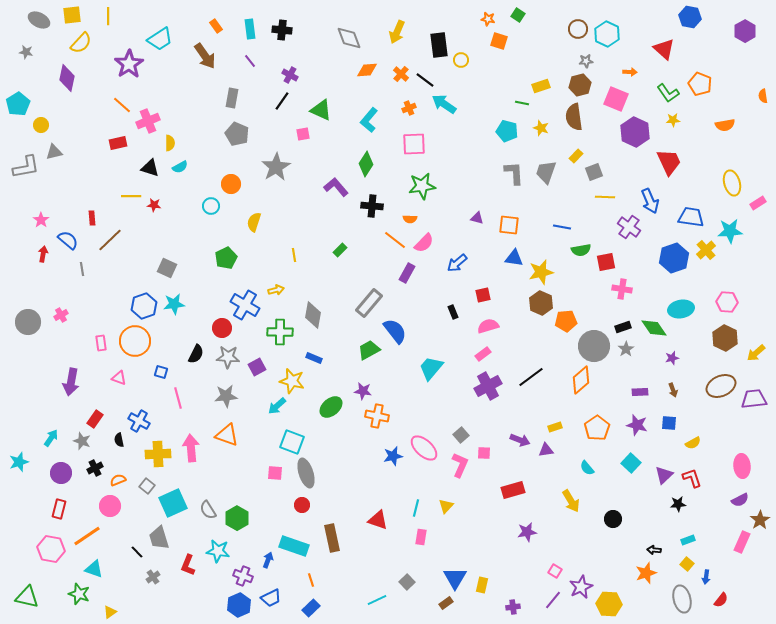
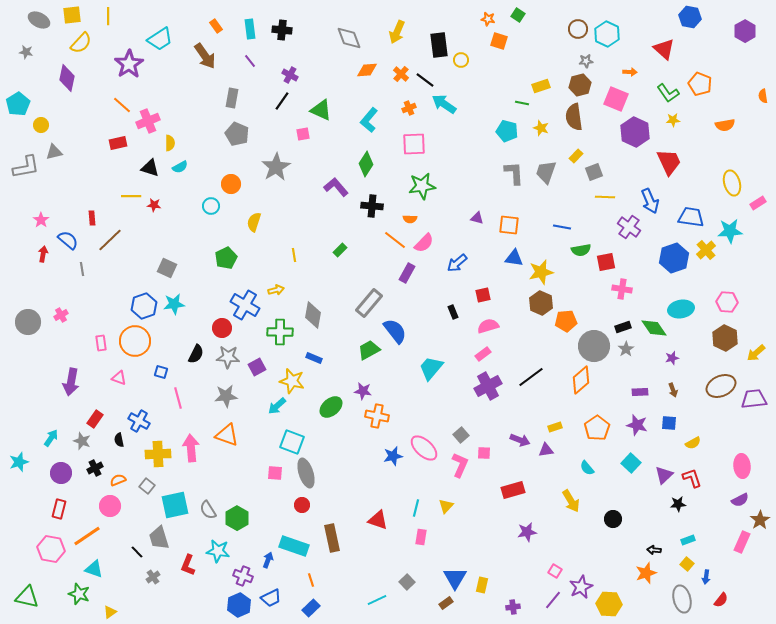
cyan square at (173, 503): moved 2 px right, 2 px down; rotated 12 degrees clockwise
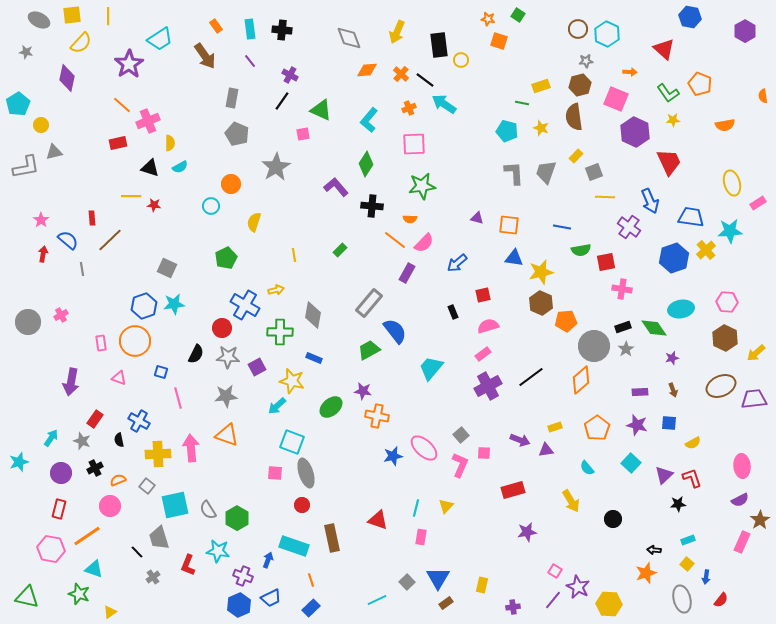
blue triangle at (455, 578): moved 17 px left
purple star at (581, 587): moved 3 px left; rotated 20 degrees counterclockwise
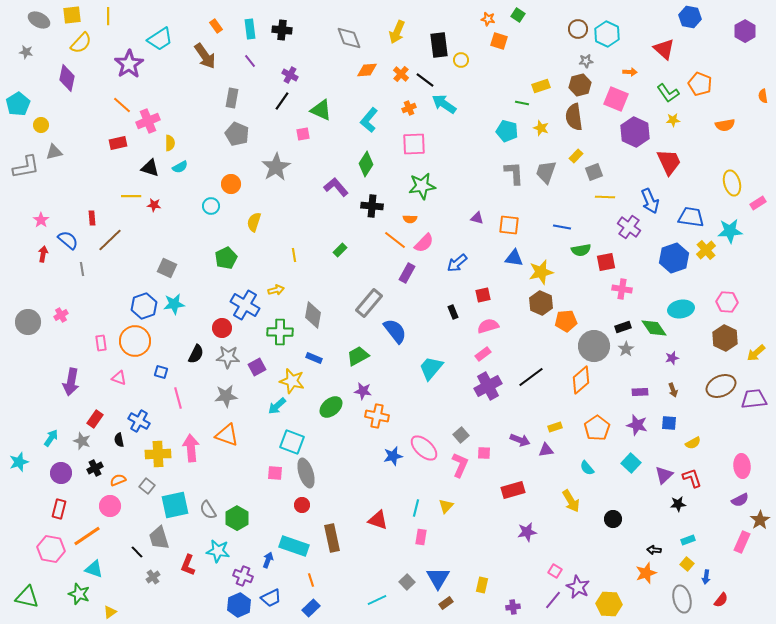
green trapezoid at (369, 350): moved 11 px left, 6 px down
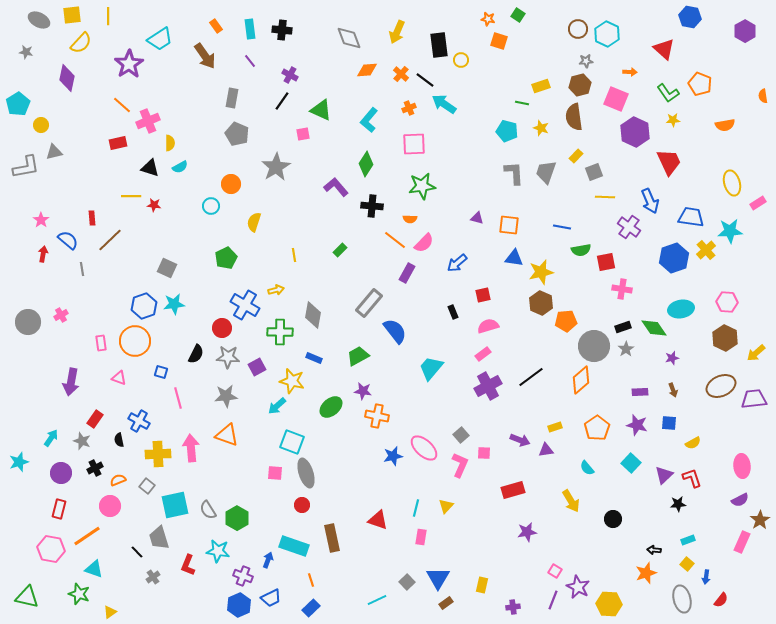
purple line at (553, 600): rotated 18 degrees counterclockwise
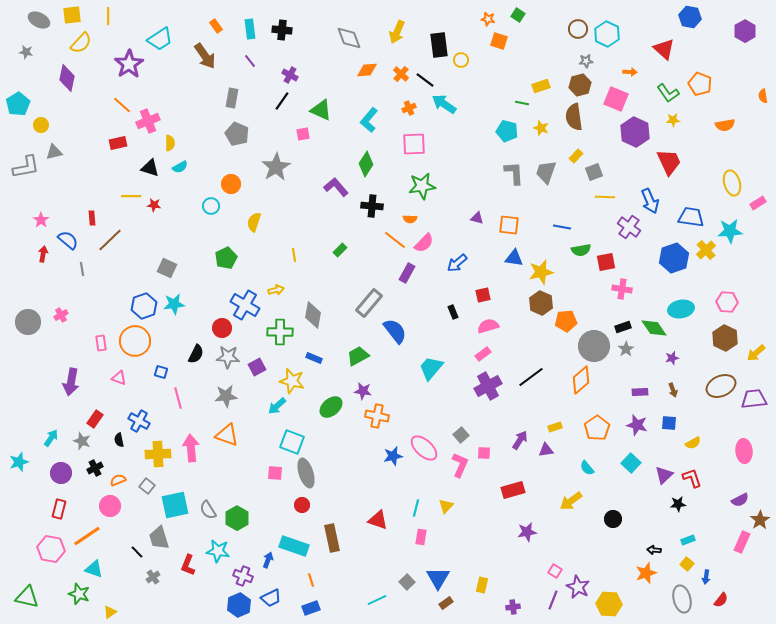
purple arrow at (520, 440): rotated 78 degrees counterclockwise
pink ellipse at (742, 466): moved 2 px right, 15 px up
yellow arrow at (571, 501): rotated 85 degrees clockwise
blue rectangle at (311, 608): rotated 24 degrees clockwise
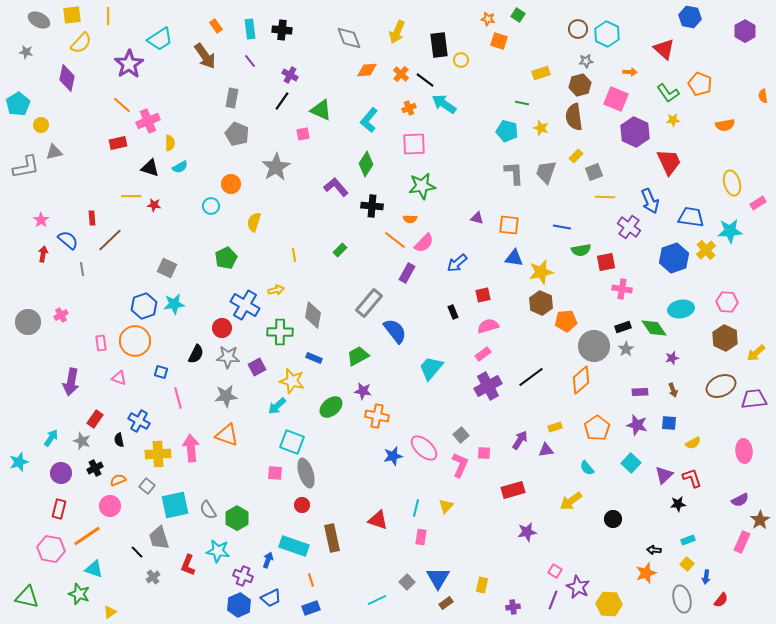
yellow rectangle at (541, 86): moved 13 px up
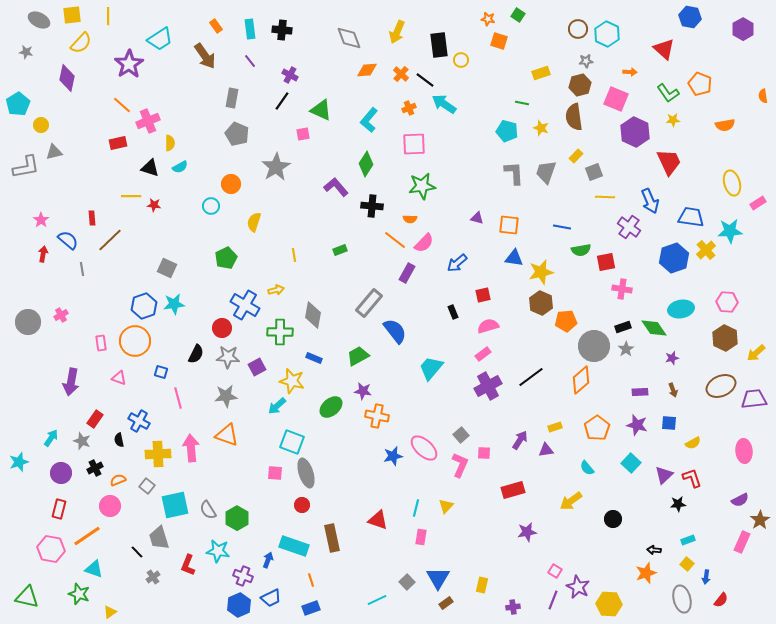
purple hexagon at (745, 31): moved 2 px left, 2 px up
green rectangle at (340, 250): rotated 24 degrees clockwise
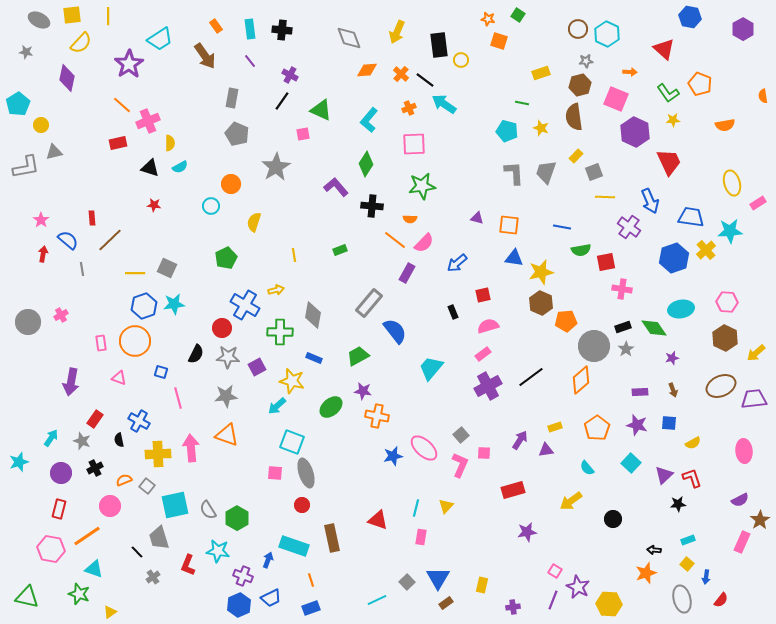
yellow line at (131, 196): moved 4 px right, 77 px down
orange semicircle at (118, 480): moved 6 px right
